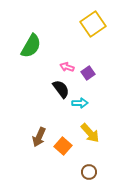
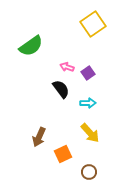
green semicircle: rotated 25 degrees clockwise
cyan arrow: moved 8 px right
orange square: moved 8 px down; rotated 24 degrees clockwise
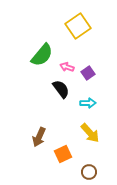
yellow square: moved 15 px left, 2 px down
green semicircle: moved 11 px right, 9 px down; rotated 15 degrees counterclockwise
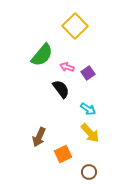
yellow square: moved 3 px left; rotated 10 degrees counterclockwise
cyan arrow: moved 6 px down; rotated 35 degrees clockwise
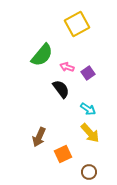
yellow square: moved 2 px right, 2 px up; rotated 15 degrees clockwise
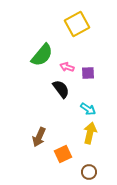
purple square: rotated 32 degrees clockwise
yellow arrow: rotated 125 degrees counterclockwise
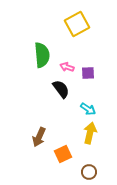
green semicircle: rotated 45 degrees counterclockwise
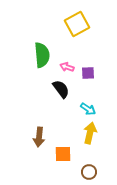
brown arrow: rotated 18 degrees counterclockwise
orange square: rotated 24 degrees clockwise
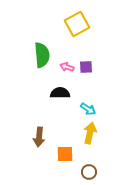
purple square: moved 2 px left, 6 px up
black semicircle: moved 1 px left, 4 px down; rotated 54 degrees counterclockwise
orange square: moved 2 px right
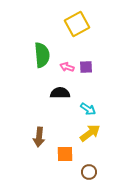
yellow arrow: rotated 40 degrees clockwise
